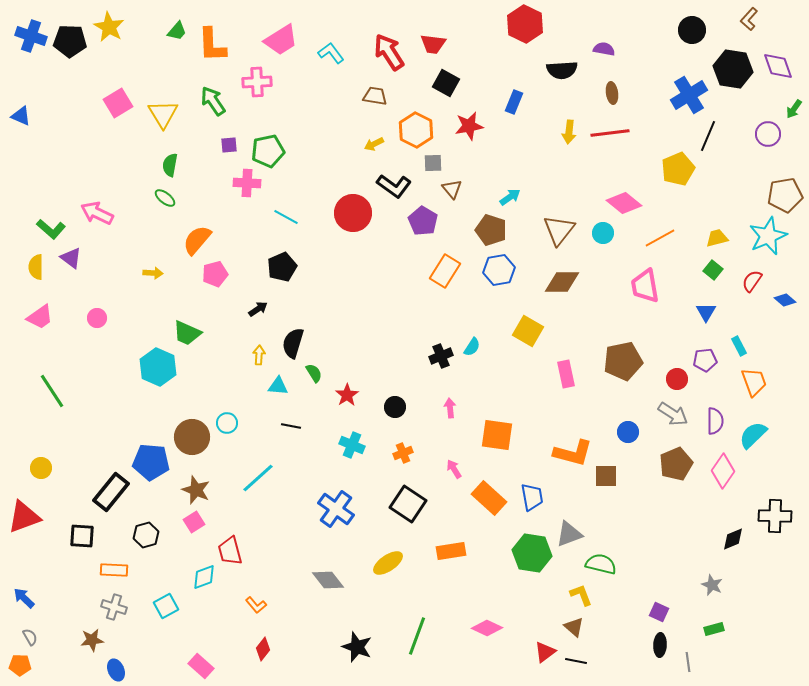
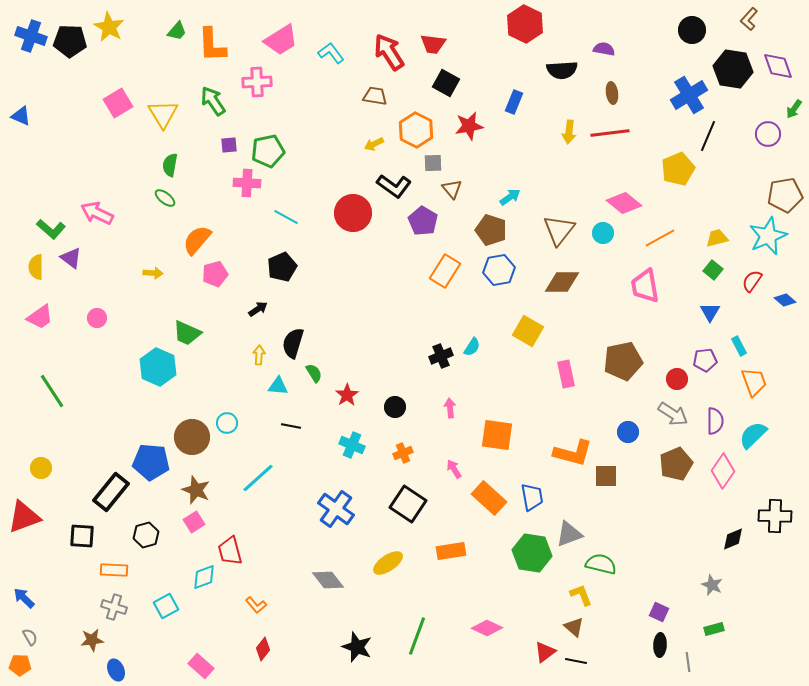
blue triangle at (706, 312): moved 4 px right
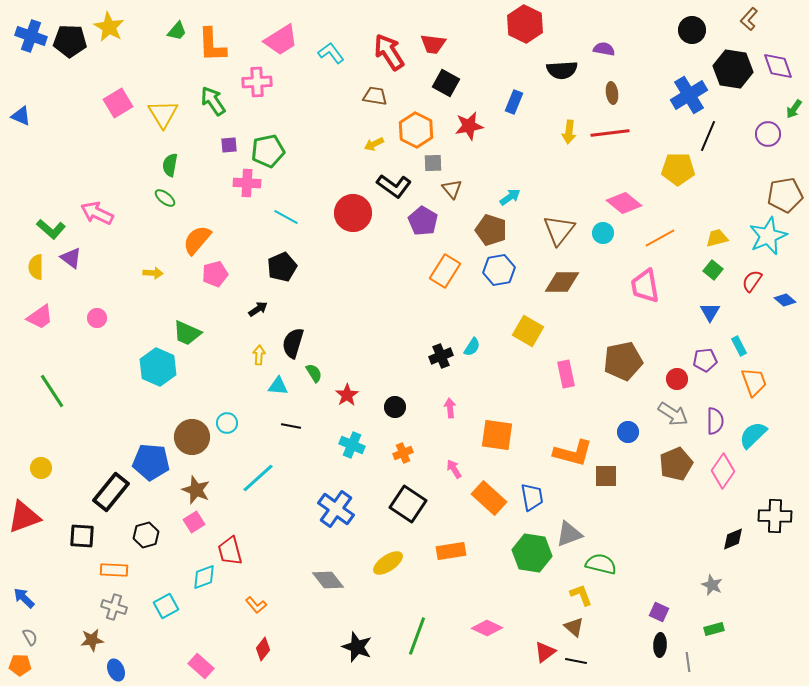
yellow pentagon at (678, 169): rotated 24 degrees clockwise
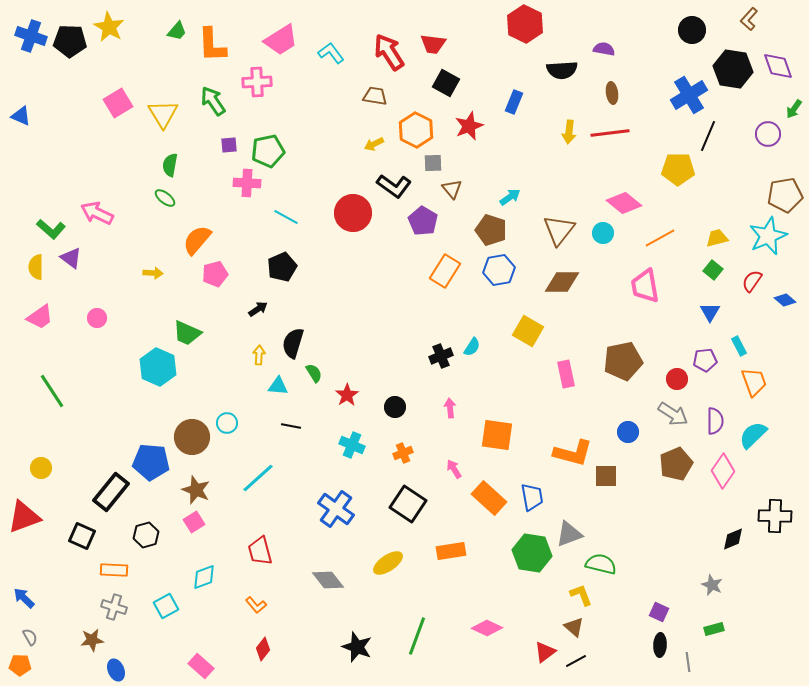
red star at (469, 126): rotated 12 degrees counterclockwise
black square at (82, 536): rotated 20 degrees clockwise
red trapezoid at (230, 551): moved 30 px right
black line at (576, 661): rotated 40 degrees counterclockwise
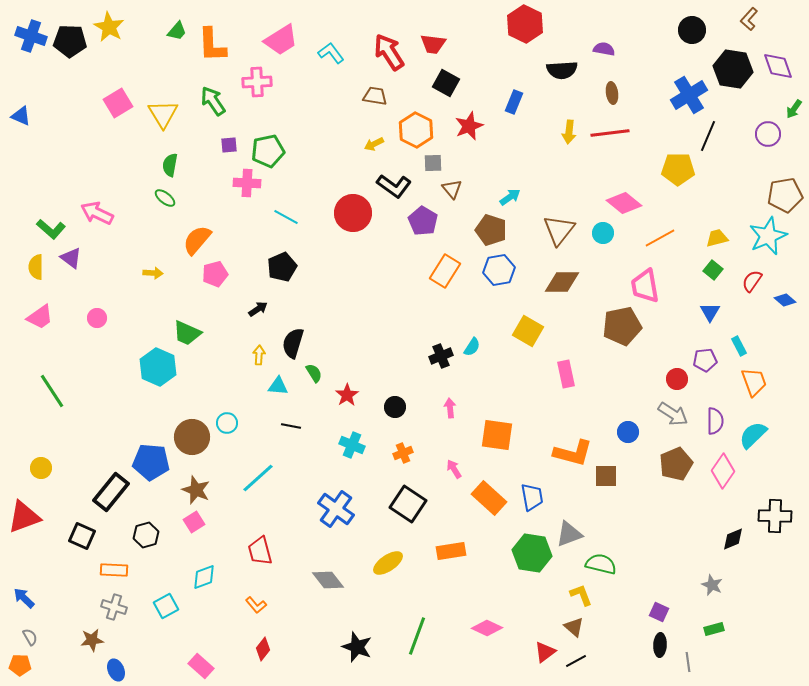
brown pentagon at (623, 361): moved 1 px left, 35 px up
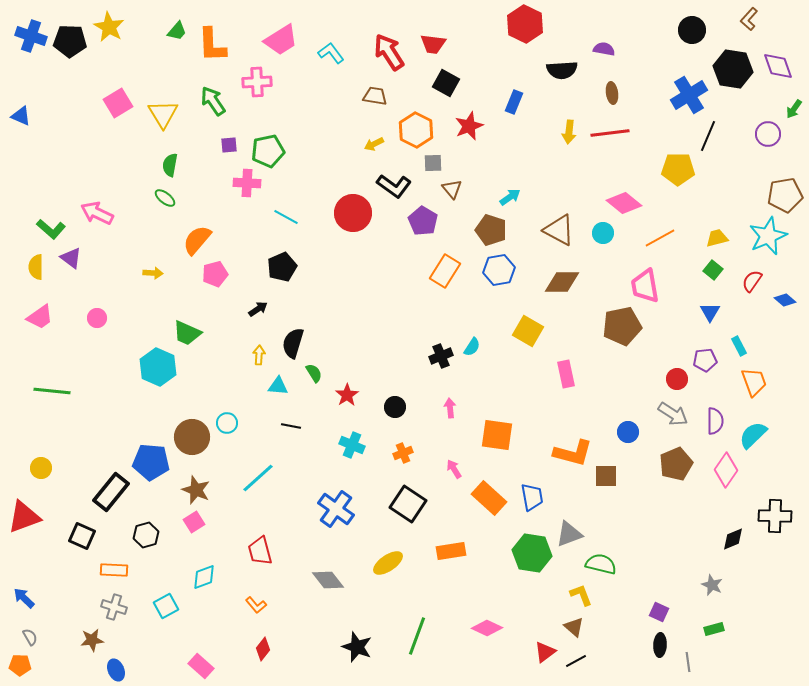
brown triangle at (559, 230): rotated 40 degrees counterclockwise
green line at (52, 391): rotated 51 degrees counterclockwise
pink diamond at (723, 471): moved 3 px right, 1 px up
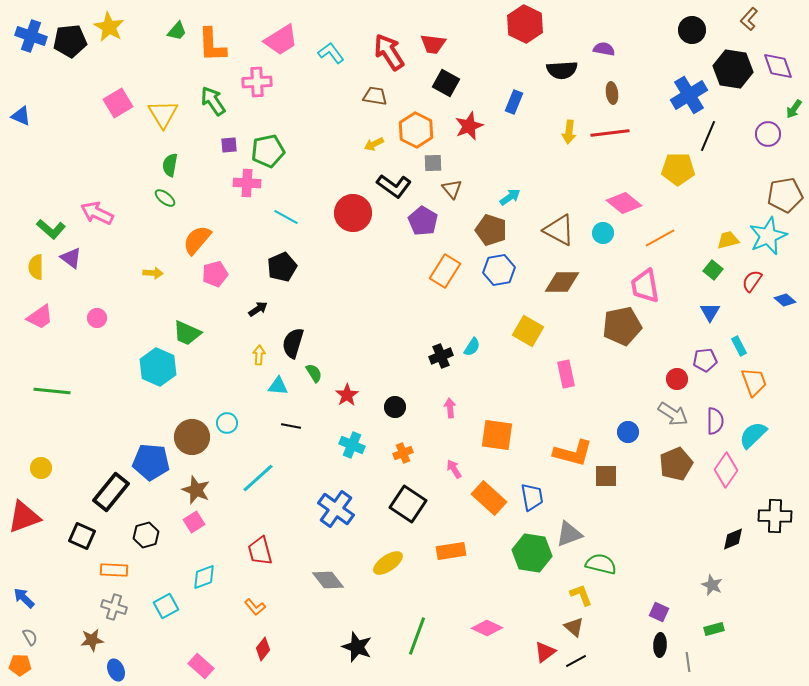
black pentagon at (70, 41): rotated 8 degrees counterclockwise
yellow trapezoid at (717, 238): moved 11 px right, 2 px down
orange L-shape at (256, 605): moved 1 px left, 2 px down
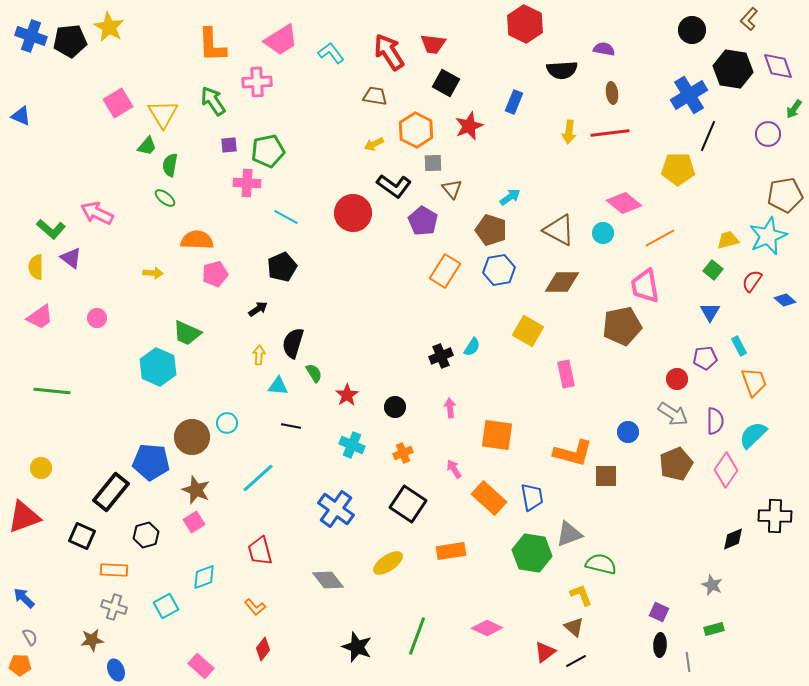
green trapezoid at (177, 31): moved 30 px left, 115 px down
orange semicircle at (197, 240): rotated 52 degrees clockwise
purple pentagon at (705, 360): moved 2 px up
